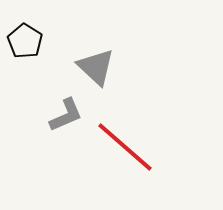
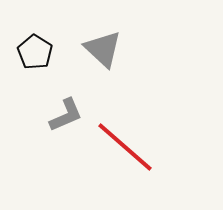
black pentagon: moved 10 px right, 11 px down
gray triangle: moved 7 px right, 18 px up
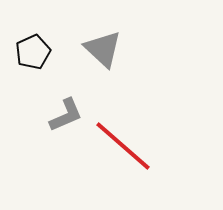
black pentagon: moved 2 px left; rotated 16 degrees clockwise
red line: moved 2 px left, 1 px up
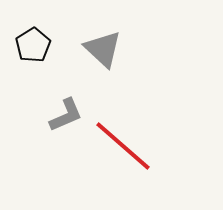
black pentagon: moved 7 px up; rotated 8 degrees counterclockwise
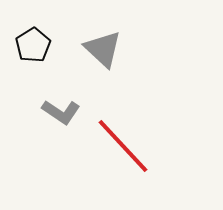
gray L-shape: moved 5 px left, 3 px up; rotated 57 degrees clockwise
red line: rotated 6 degrees clockwise
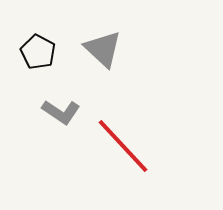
black pentagon: moved 5 px right, 7 px down; rotated 12 degrees counterclockwise
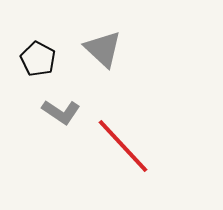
black pentagon: moved 7 px down
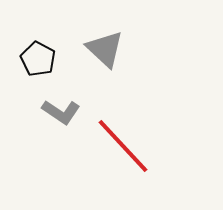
gray triangle: moved 2 px right
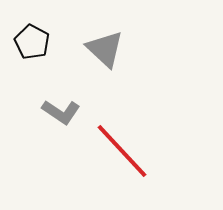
black pentagon: moved 6 px left, 17 px up
red line: moved 1 px left, 5 px down
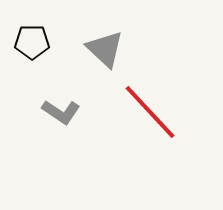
black pentagon: rotated 28 degrees counterclockwise
red line: moved 28 px right, 39 px up
